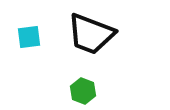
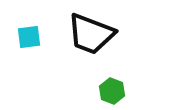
green hexagon: moved 29 px right
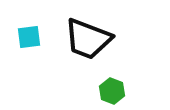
black trapezoid: moved 3 px left, 5 px down
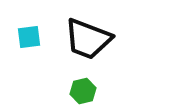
green hexagon: moved 29 px left; rotated 25 degrees clockwise
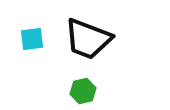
cyan square: moved 3 px right, 2 px down
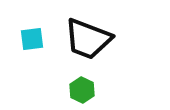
green hexagon: moved 1 px left, 1 px up; rotated 20 degrees counterclockwise
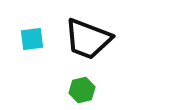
green hexagon: rotated 20 degrees clockwise
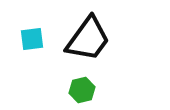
black trapezoid: rotated 75 degrees counterclockwise
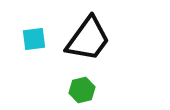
cyan square: moved 2 px right
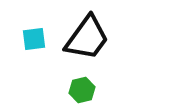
black trapezoid: moved 1 px left, 1 px up
